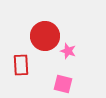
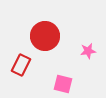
pink star: moved 20 px right; rotated 28 degrees counterclockwise
red rectangle: rotated 30 degrees clockwise
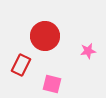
pink square: moved 11 px left
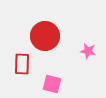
pink star: rotated 21 degrees clockwise
red rectangle: moved 1 px right, 1 px up; rotated 25 degrees counterclockwise
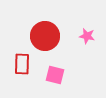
pink star: moved 1 px left, 15 px up
pink square: moved 3 px right, 9 px up
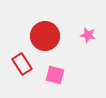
pink star: moved 1 px right, 1 px up
red rectangle: rotated 35 degrees counterclockwise
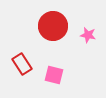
red circle: moved 8 px right, 10 px up
pink square: moved 1 px left
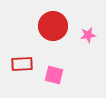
pink star: rotated 21 degrees counterclockwise
red rectangle: rotated 60 degrees counterclockwise
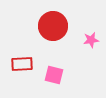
pink star: moved 3 px right, 5 px down
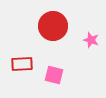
pink star: rotated 28 degrees clockwise
